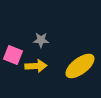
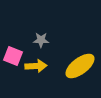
pink square: moved 1 px down
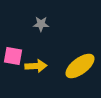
gray star: moved 16 px up
pink square: rotated 12 degrees counterclockwise
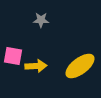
gray star: moved 4 px up
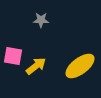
yellow arrow: rotated 35 degrees counterclockwise
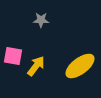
yellow arrow: rotated 15 degrees counterclockwise
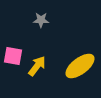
yellow arrow: moved 1 px right
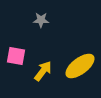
pink square: moved 3 px right
yellow arrow: moved 6 px right, 5 px down
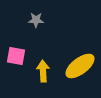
gray star: moved 5 px left
yellow arrow: rotated 40 degrees counterclockwise
